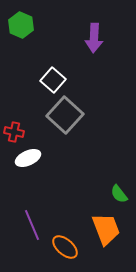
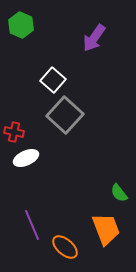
purple arrow: rotated 32 degrees clockwise
white ellipse: moved 2 px left
green semicircle: moved 1 px up
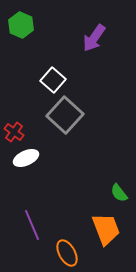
red cross: rotated 24 degrees clockwise
orange ellipse: moved 2 px right, 6 px down; rotated 20 degrees clockwise
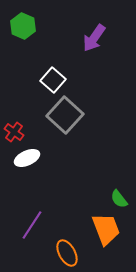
green hexagon: moved 2 px right, 1 px down
white ellipse: moved 1 px right
green semicircle: moved 6 px down
purple line: rotated 56 degrees clockwise
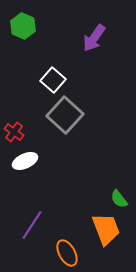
white ellipse: moved 2 px left, 3 px down
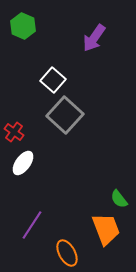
white ellipse: moved 2 px left, 2 px down; rotated 30 degrees counterclockwise
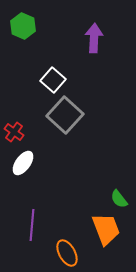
purple arrow: rotated 148 degrees clockwise
purple line: rotated 28 degrees counterclockwise
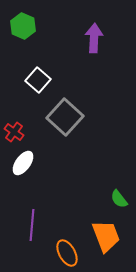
white square: moved 15 px left
gray square: moved 2 px down
orange trapezoid: moved 7 px down
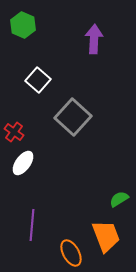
green hexagon: moved 1 px up
purple arrow: moved 1 px down
gray square: moved 8 px right
green semicircle: rotated 96 degrees clockwise
orange ellipse: moved 4 px right
